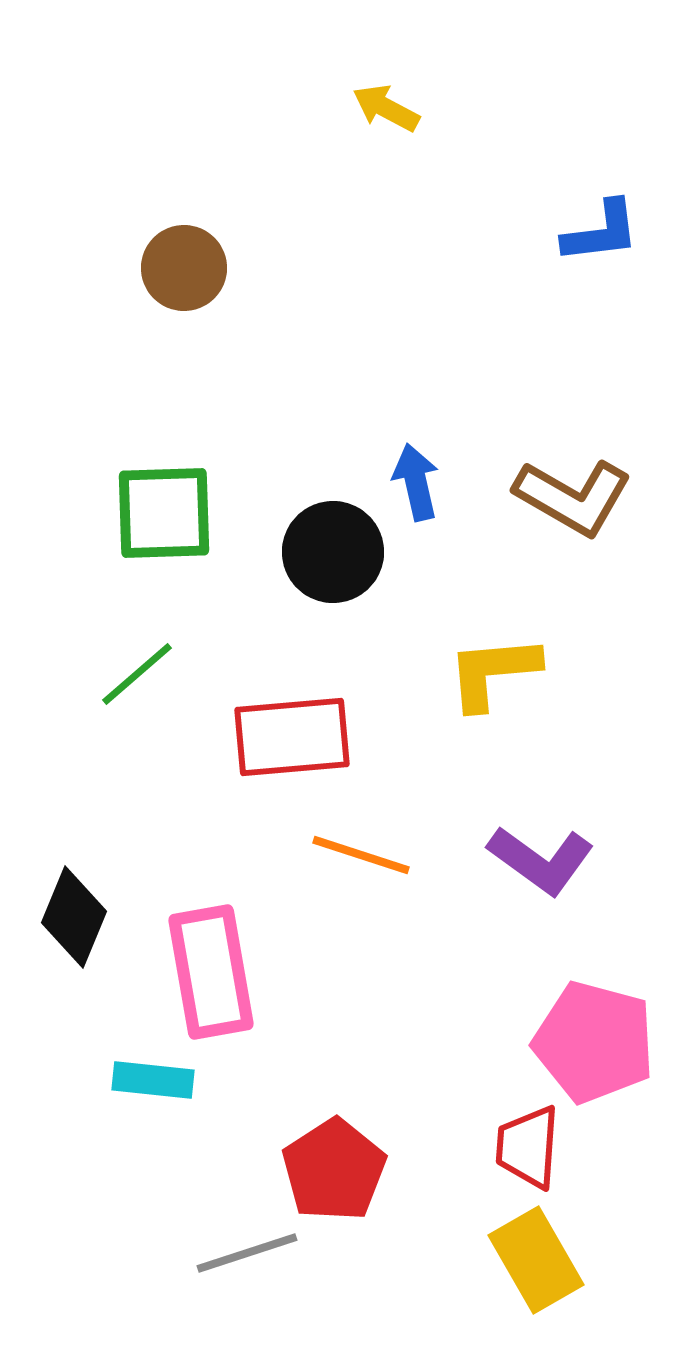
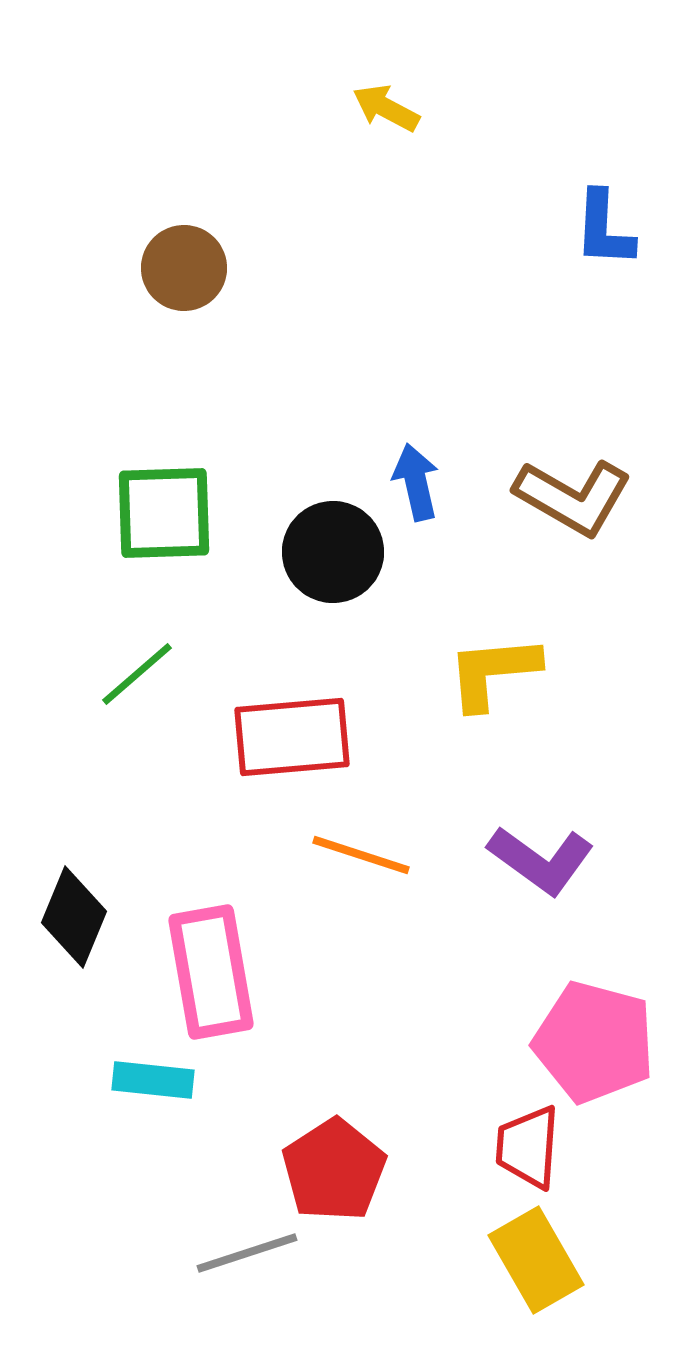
blue L-shape: moved 3 px right, 3 px up; rotated 100 degrees clockwise
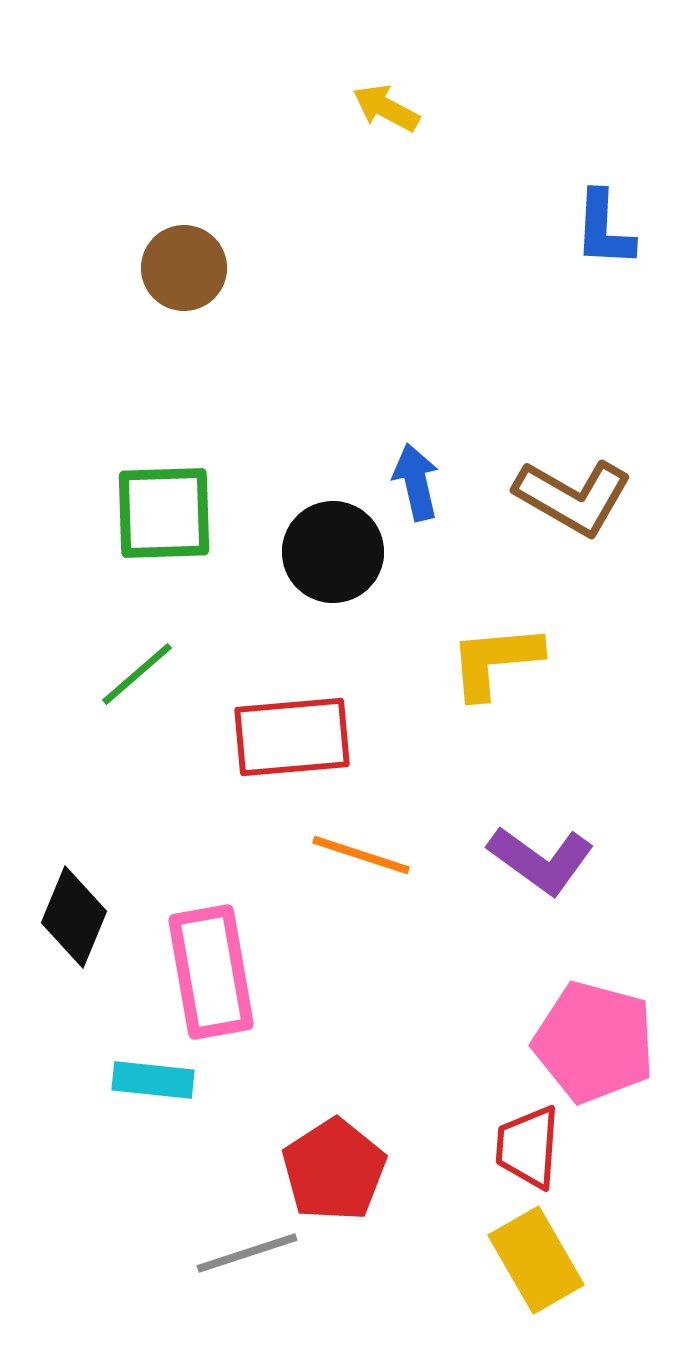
yellow L-shape: moved 2 px right, 11 px up
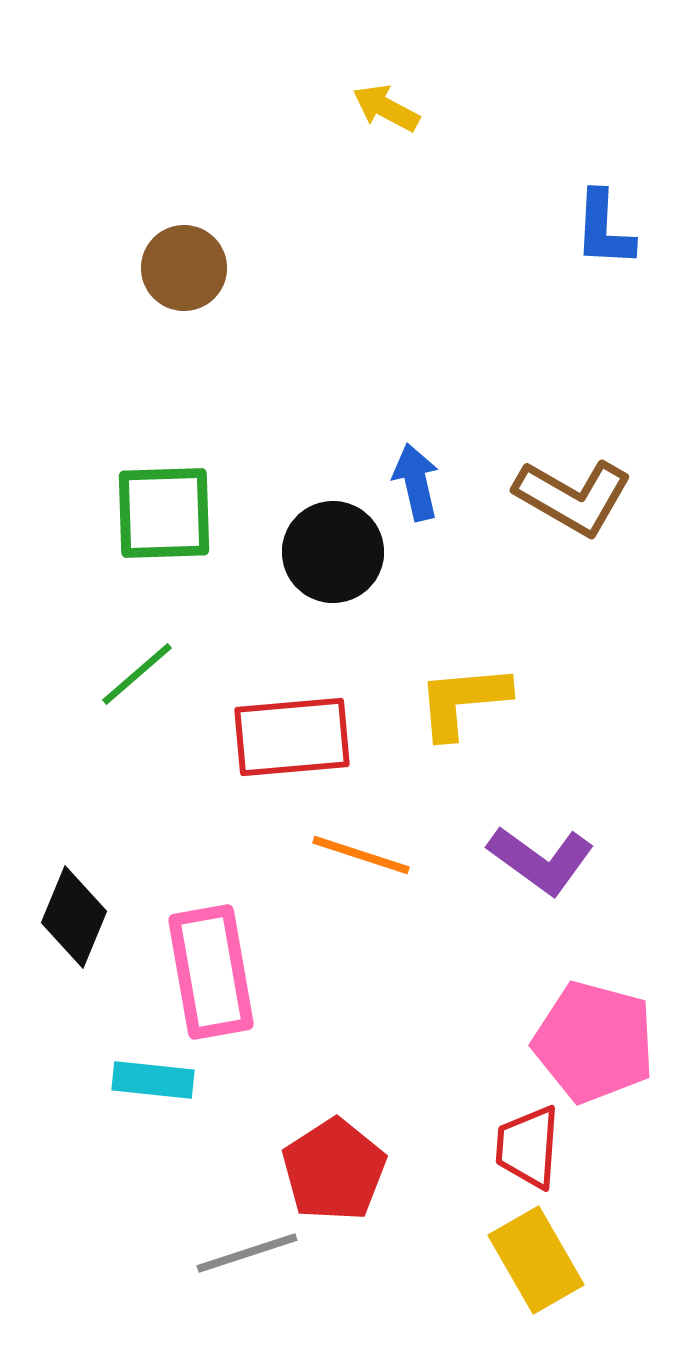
yellow L-shape: moved 32 px left, 40 px down
